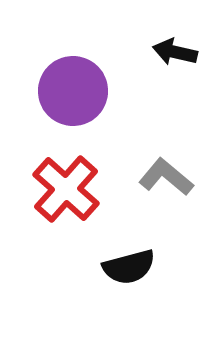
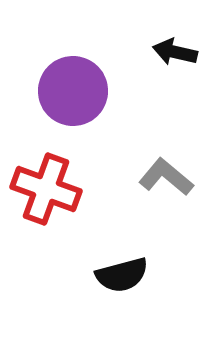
red cross: moved 20 px left; rotated 22 degrees counterclockwise
black semicircle: moved 7 px left, 8 px down
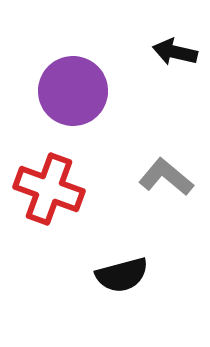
red cross: moved 3 px right
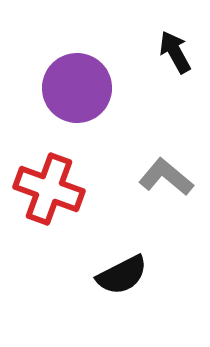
black arrow: rotated 48 degrees clockwise
purple circle: moved 4 px right, 3 px up
black semicircle: rotated 12 degrees counterclockwise
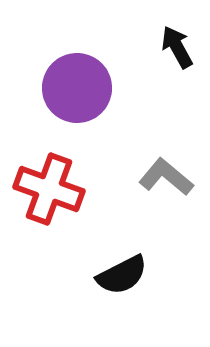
black arrow: moved 2 px right, 5 px up
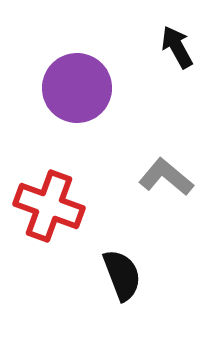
red cross: moved 17 px down
black semicircle: rotated 84 degrees counterclockwise
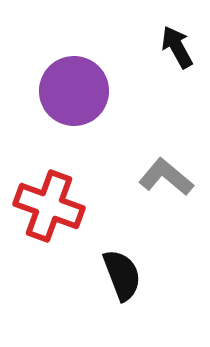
purple circle: moved 3 px left, 3 px down
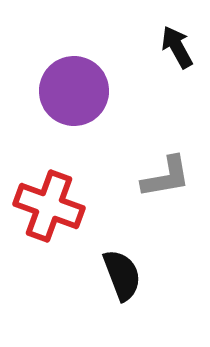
gray L-shape: rotated 130 degrees clockwise
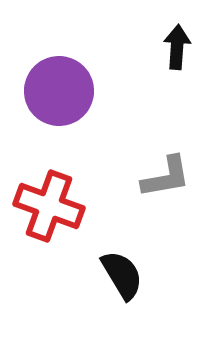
black arrow: rotated 33 degrees clockwise
purple circle: moved 15 px left
black semicircle: rotated 10 degrees counterclockwise
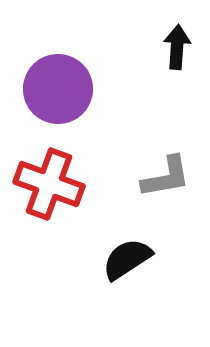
purple circle: moved 1 px left, 2 px up
red cross: moved 22 px up
black semicircle: moved 5 px right, 16 px up; rotated 92 degrees counterclockwise
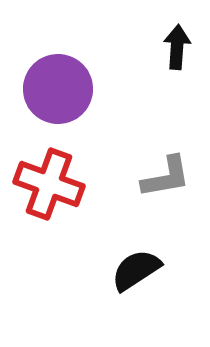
black semicircle: moved 9 px right, 11 px down
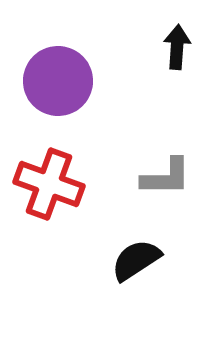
purple circle: moved 8 px up
gray L-shape: rotated 10 degrees clockwise
black semicircle: moved 10 px up
